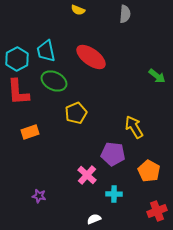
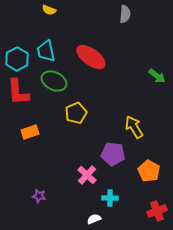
yellow semicircle: moved 29 px left
cyan cross: moved 4 px left, 4 px down
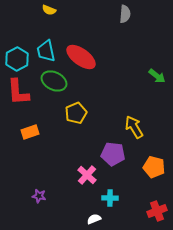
red ellipse: moved 10 px left
orange pentagon: moved 5 px right, 4 px up; rotated 15 degrees counterclockwise
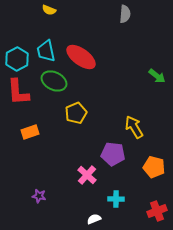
cyan cross: moved 6 px right, 1 px down
